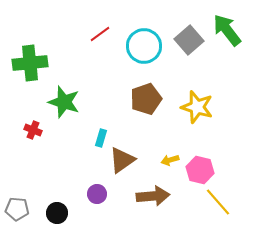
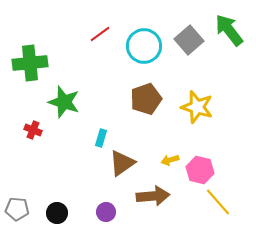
green arrow: moved 2 px right
brown triangle: moved 3 px down
purple circle: moved 9 px right, 18 px down
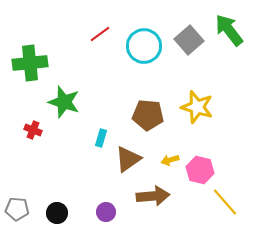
brown pentagon: moved 2 px right, 16 px down; rotated 24 degrees clockwise
brown triangle: moved 6 px right, 4 px up
yellow line: moved 7 px right
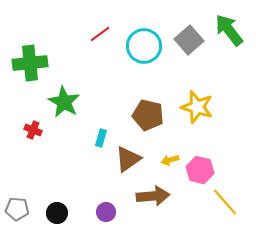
green star: rotated 12 degrees clockwise
brown pentagon: rotated 8 degrees clockwise
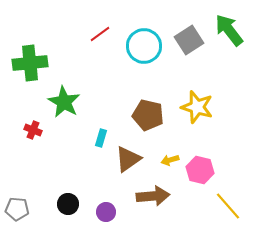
gray square: rotated 8 degrees clockwise
yellow line: moved 3 px right, 4 px down
black circle: moved 11 px right, 9 px up
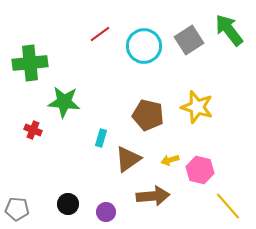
green star: rotated 24 degrees counterclockwise
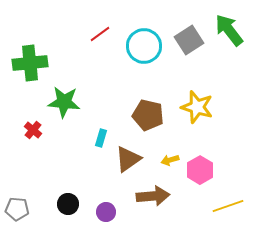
red cross: rotated 18 degrees clockwise
pink hexagon: rotated 16 degrees clockwise
yellow line: rotated 68 degrees counterclockwise
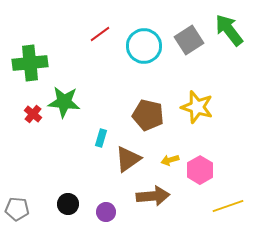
red cross: moved 16 px up
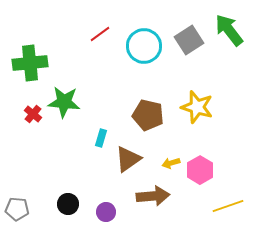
yellow arrow: moved 1 px right, 3 px down
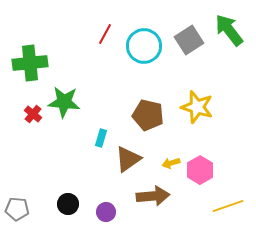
red line: moved 5 px right; rotated 25 degrees counterclockwise
